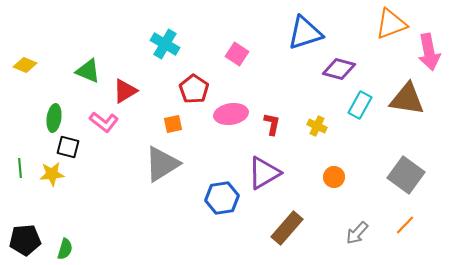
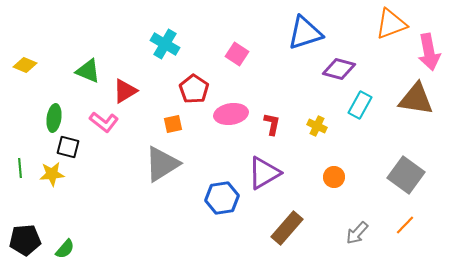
brown triangle: moved 9 px right
green semicircle: rotated 25 degrees clockwise
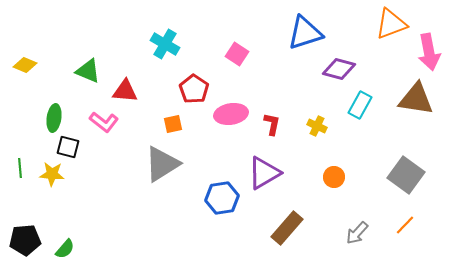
red triangle: rotated 36 degrees clockwise
yellow star: rotated 10 degrees clockwise
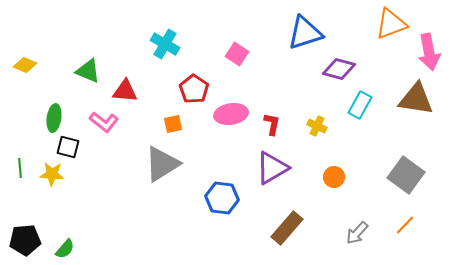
purple triangle: moved 8 px right, 5 px up
blue hexagon: rotated 16 degrees clockwise
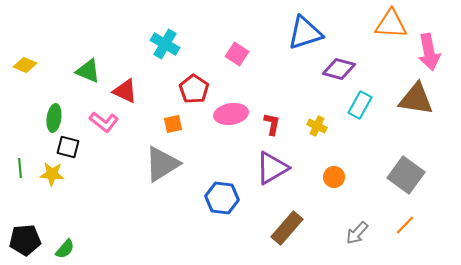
orange triangle: rotated 24 degrees clockwise
red triangle: rotated 20 degrees clockwise
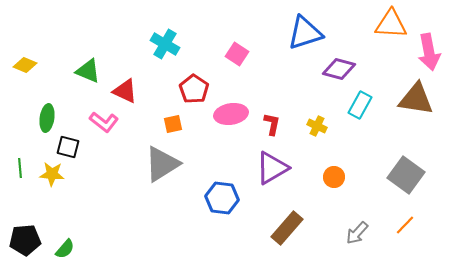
green ellipse: moved 7 px left
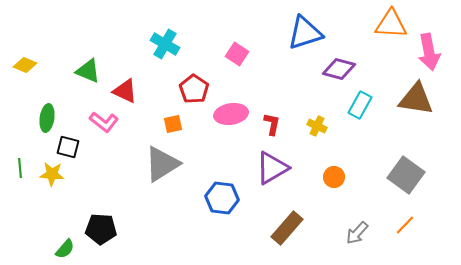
black pentagon: moved 76 px right, 11 px up; rotated 8 degrees clockwise
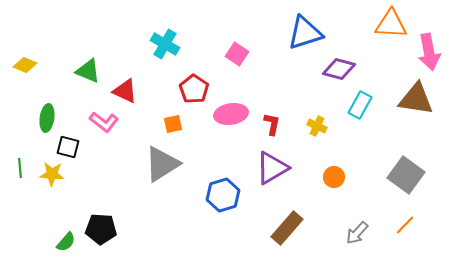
blue hexagon: moved 1 px right, 3 px up; rotated 24 degrees counterclockwise
green semicircle: moved 1 px right, 7 px up
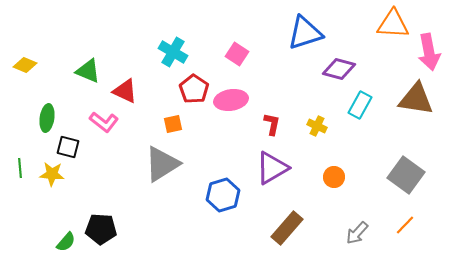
orange triangle: moved 2 px right
cyan cross: moved 8 px right, 8 px down
pink ellipse: moved 14 px up
